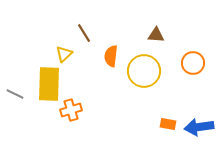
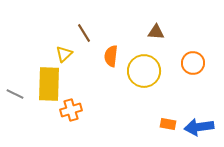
brown triangle: moved 3 px up
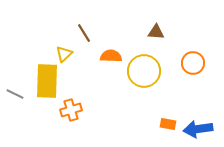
orange semicircle: rotated 85 degrees clockwise
yellow rectangle: moved 2 px left, 3 px up
blue arrow: moved 1 px left, 2 px down
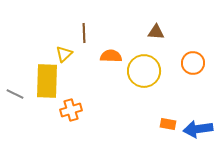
brown line: rotated 30 degrees clockwise
